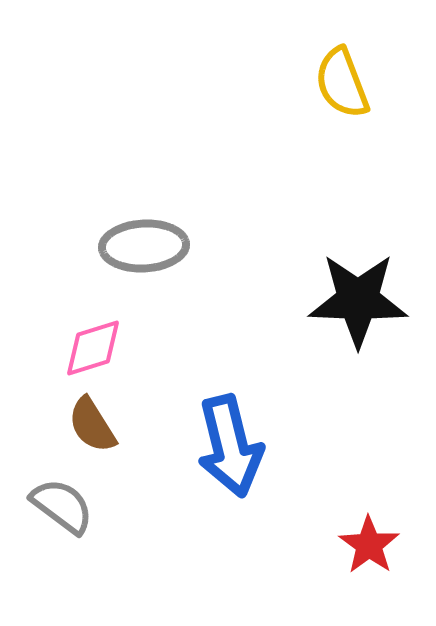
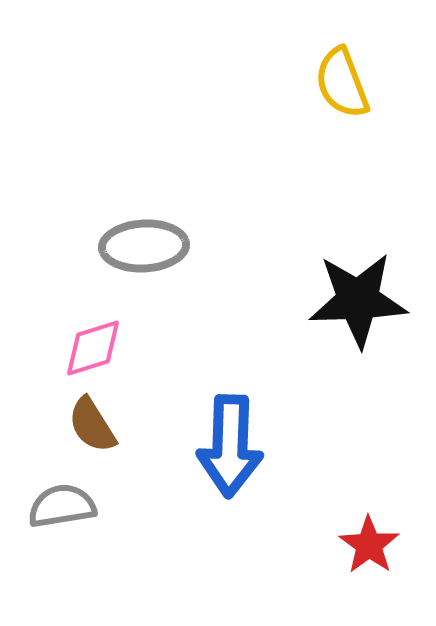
black star: rotated 4 degrees counterclockwise
blue arrow: rotated 16 degrees clockwise
gray semicircle: rotated 46 degrees counterclockwise
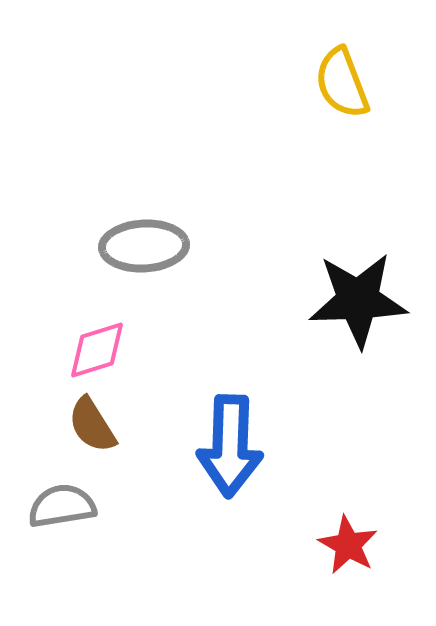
pink diamond: moved 4 px right, 2 px down
red star: moved 21 px left; rotated 6 degrees counterclockwise
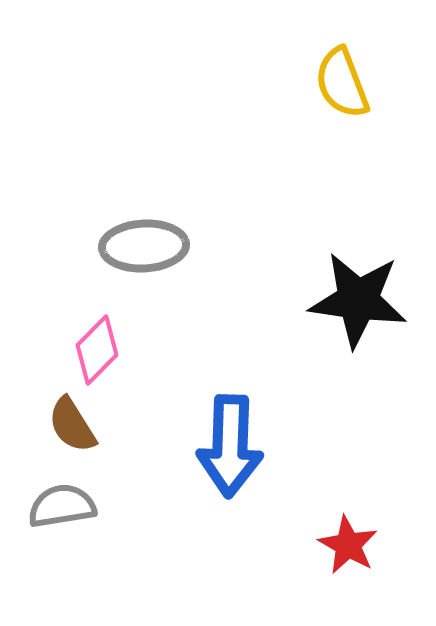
black star: rotated 10 degrees clockwise
pink diamond: rotated 28 degrees counterclockwise
brown semicircle: moved 20 px left
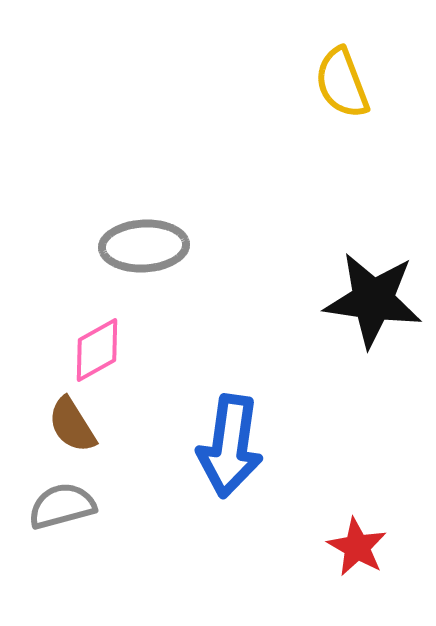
black star: moved 15 px right
pink diamond: rotated 16 degrees clockwise
blue arrow: rotated 6 degrees clockwise
gray semicircle: rotated 6 degrees counterclockwise
red star: moved 9 px right, 2 px down
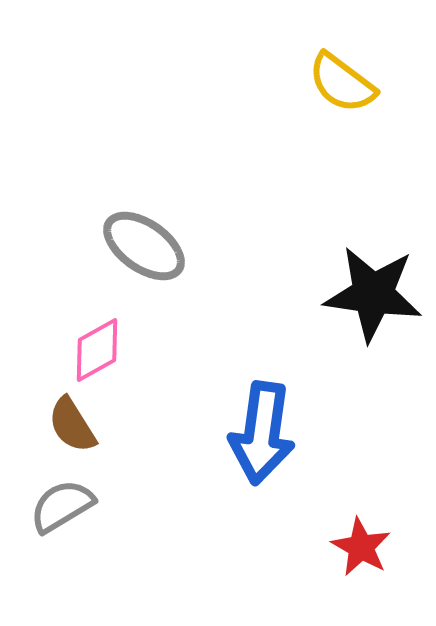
yellow semicircle: rotated 32 degrees counterclockwise
gray ellipse: rotated 38 degrees clockwise
black star: moved 6 px up
blue arrow: moved 32 px right, 13 px up
gray semicircle: rotated 16 degrees counterclockwise
red star: moved 4 px right
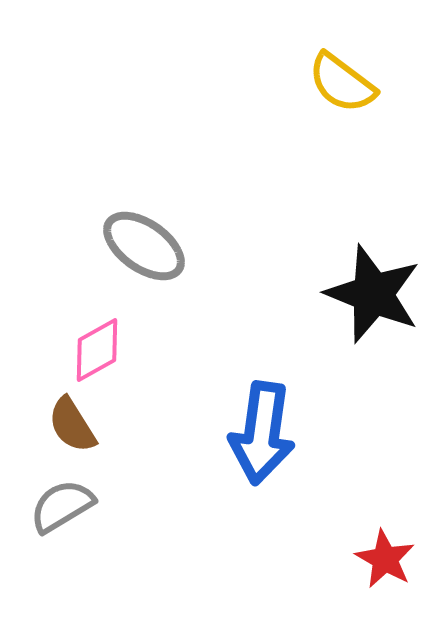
black star: rotated 14 degrees clockwise
red star: moved 24 px right, 12 px down
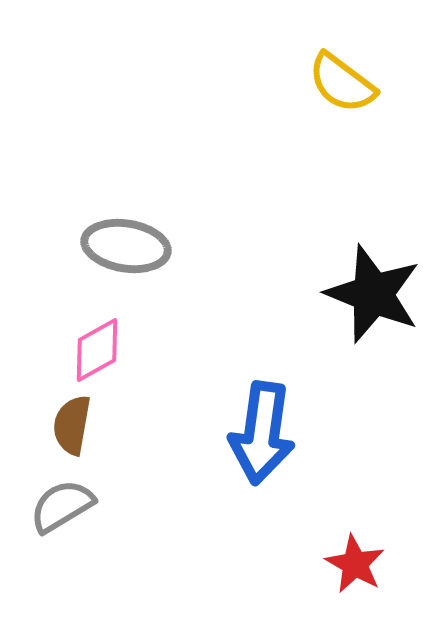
gray ellipse: moved 18 px left; rotated 26 degrees counterclockwise
brown semicircle: rotated 42 degrees clockwise
red star: moved 30 px left, 5 px down
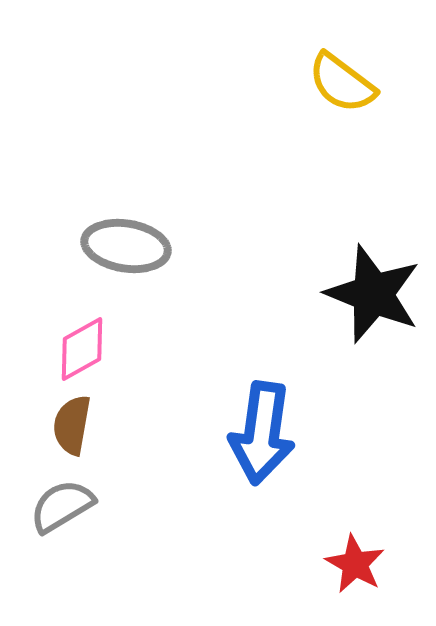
pink diamond: moved 15 px left, 1 px up
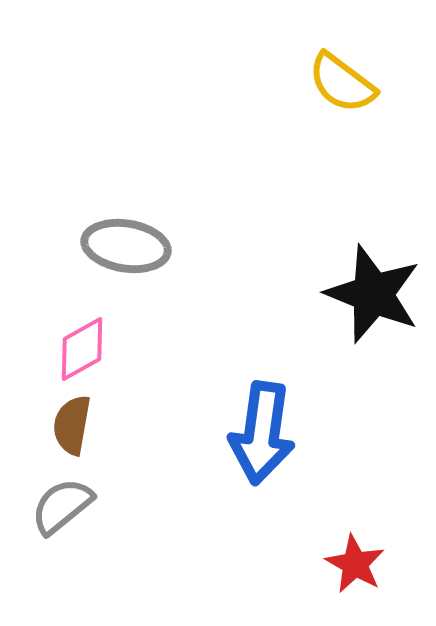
gray semicircle: rotated 8 degrees counterclockwise
